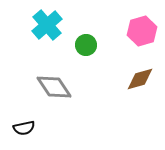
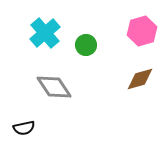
cyan cross: moved 2 px left, 8 px down
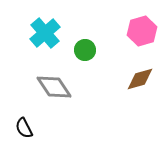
green circle: moved 1 px left, 5 px down
black semicircle: rotated 75 degrees clockwise
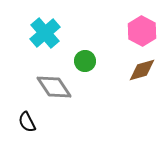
pink hexagon: rotated 16 degrees counterclockwise
green circle: moved 11 px down
brown diamond: moved 2 px right, 9 px up
black semicircle: moved 3 px right, 6 px up
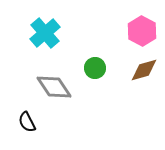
green circle: moved 10 px right, 7 px down
brown diamond: moved 2 px right
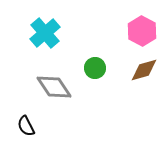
black semicircle: moved 1 px left, 4 px down
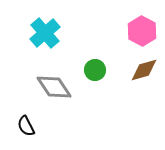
green circle: moved 2 px down
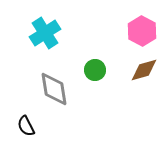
cyan cross: rotated 8 degrees clockwise
gray diamond: moved 2 px down; rotated 24 degrees clockwise
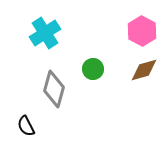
green circle: moved 2 px left, 1 px up
gray diamond: rotated 24 degrees clockwise
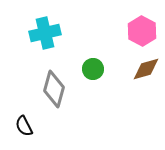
cyan cross: rotated 20 degrees clockwise
brown diamond: moved 2 px right, 1 px up
black semicircle: moved 2 px left
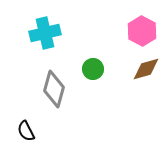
black semicircle: moved 2 px right, 5 px down
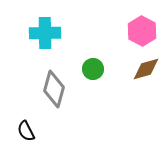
cyan cross: rotated 12 degrees clockwise
